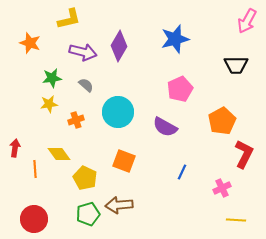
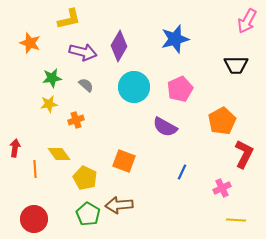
cyan circle: moved 16 px right, 25 px up
green pentagon: rotated 25 degrees counterclockwise
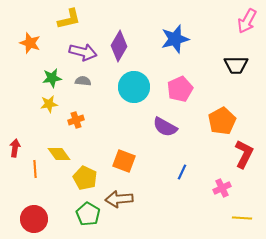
gray semicircle: moved 3 px left, 4 px up; rotated 35 degrees counterclockwise
brown arrow: moved 6 px up
yellow line: moved 6 px right, 2 px up
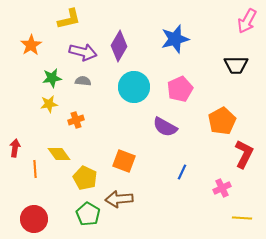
orange star: moved 1 px right, 2 px down; rotated 20 degrees clockwise
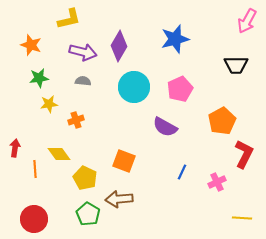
orange star: rotated 20 degrees counterclockwise
green star: moved 13 px left
pink cross: moved 5 px left, 6 px up
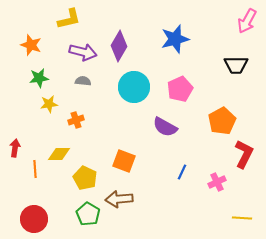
yellow diamond: rotated 55 degrees counterclockwise
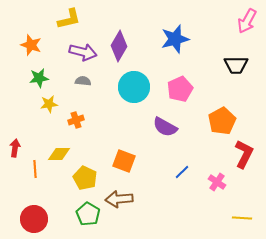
blue line: rotated 21 degrees clockwise
pink cross: rotated 30 degrees counterclockwise
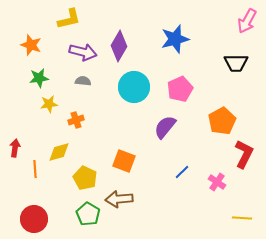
black trapezoid: moved 2 px up
purple semicircle: rotated 100 degrees clockwise
yellow diamond: moved 2 px up; rotated 15 degrees counterclockwise
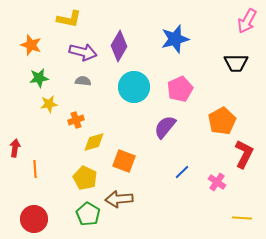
yellow L-shape: rotated 25 degrees clockwise
yellow diamond: moved 35 px right, 10 px up
